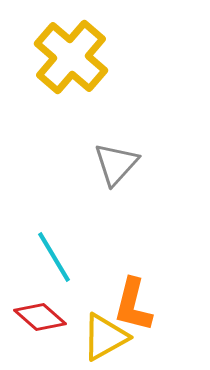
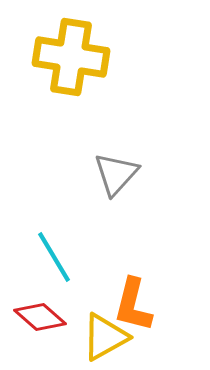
yellow cross: rotated 32 degrees counterclockwise
gray triangle: moved 10 px down
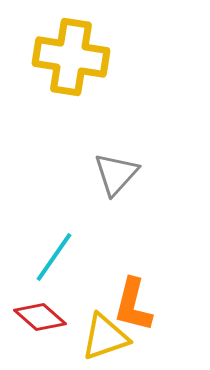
cyan line: rotated 66 degrees clockwise
yellow triangle: rotated 10 degrees clockwise
